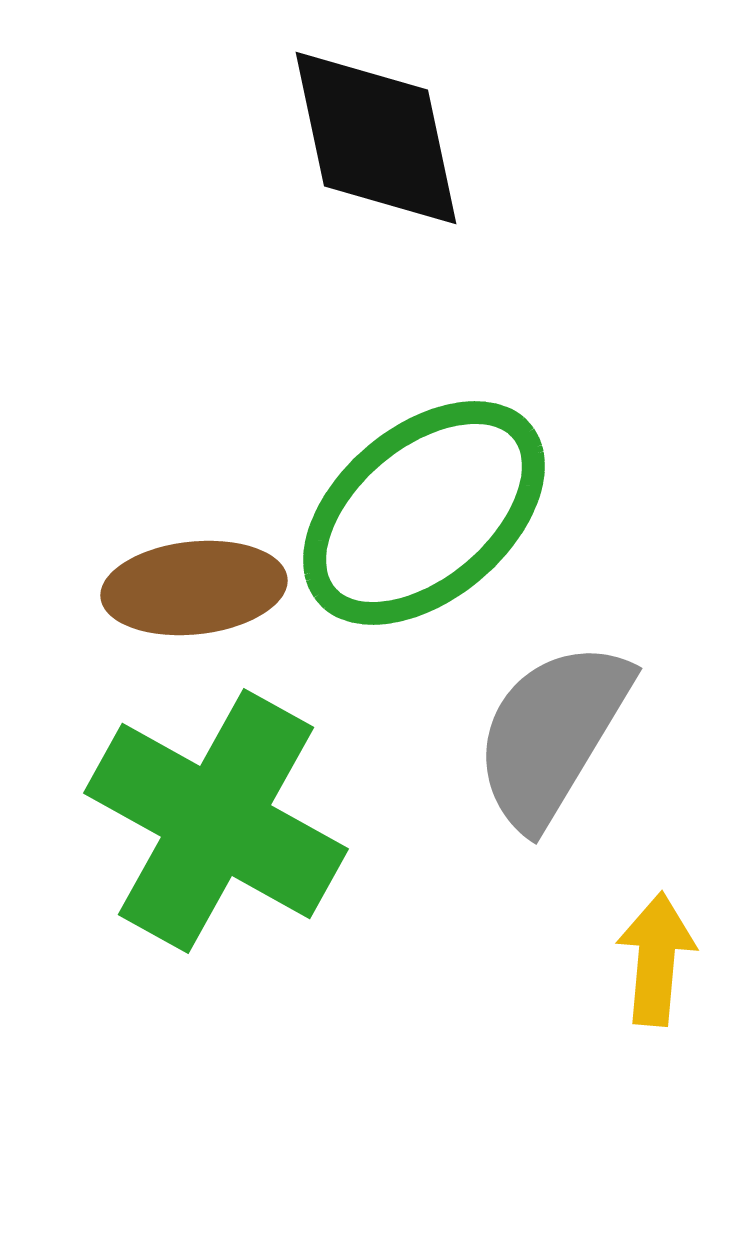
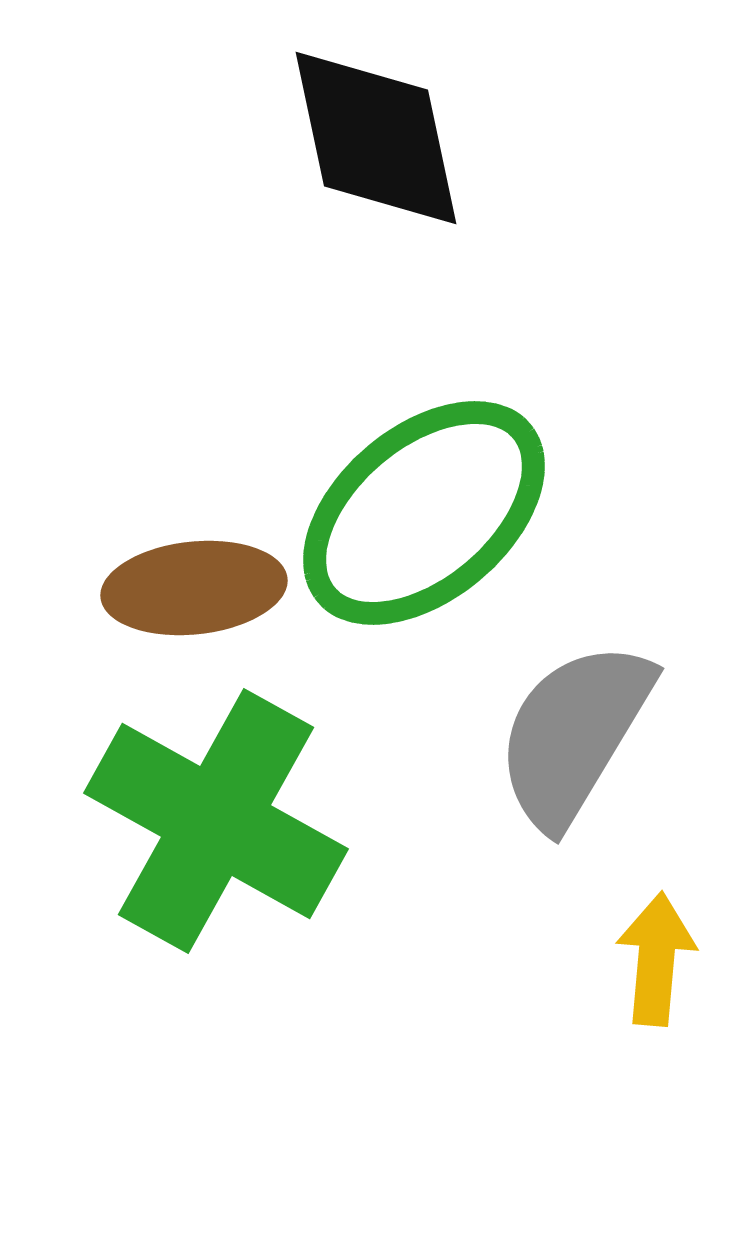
gray semicircle: moved 22 px right
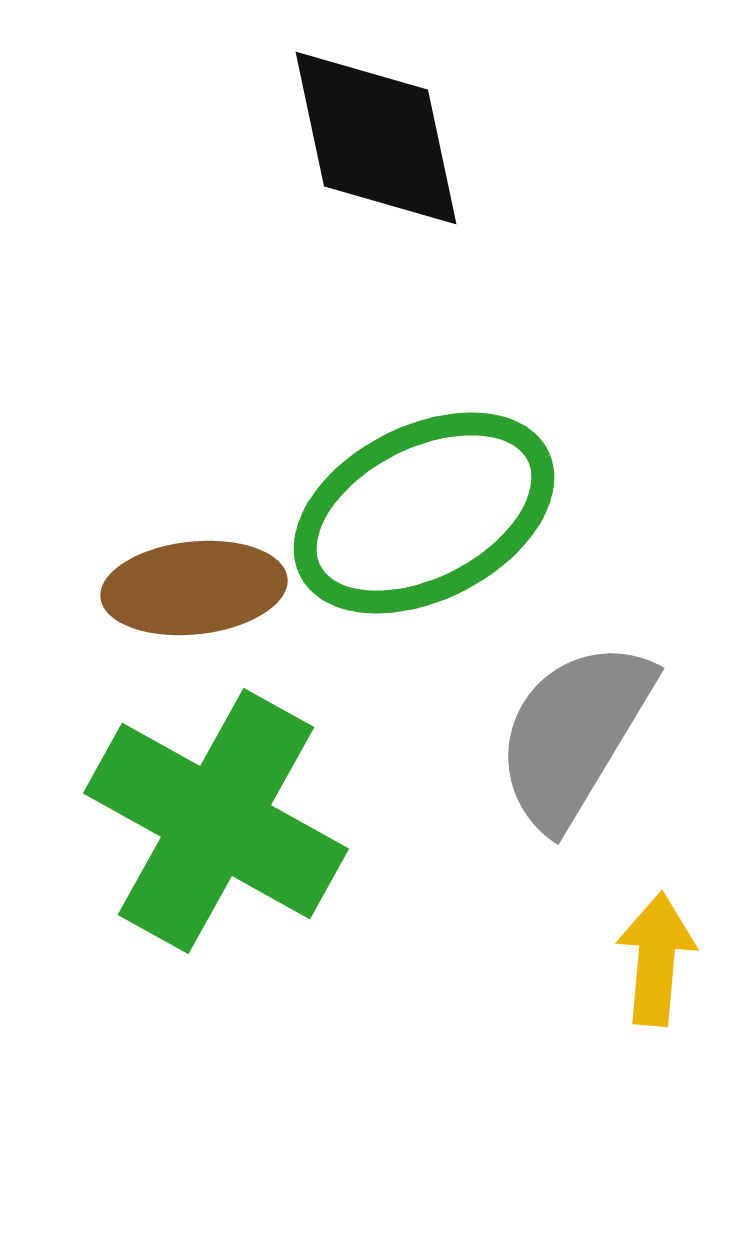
green ellipse: rotated 13 degrees clockwise
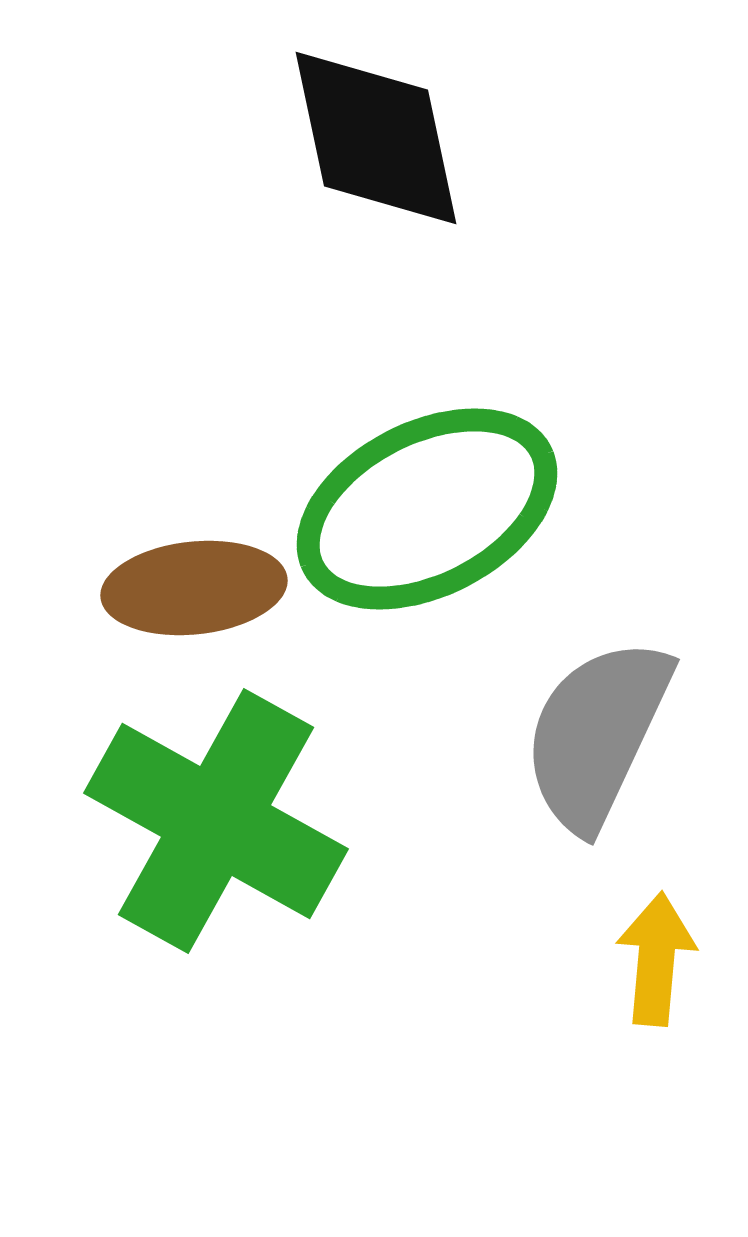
green ellipse: moved 3 px right, 4 px up
gray semicircle: moved 23 px right; rotated 6 degrees counterclockwise
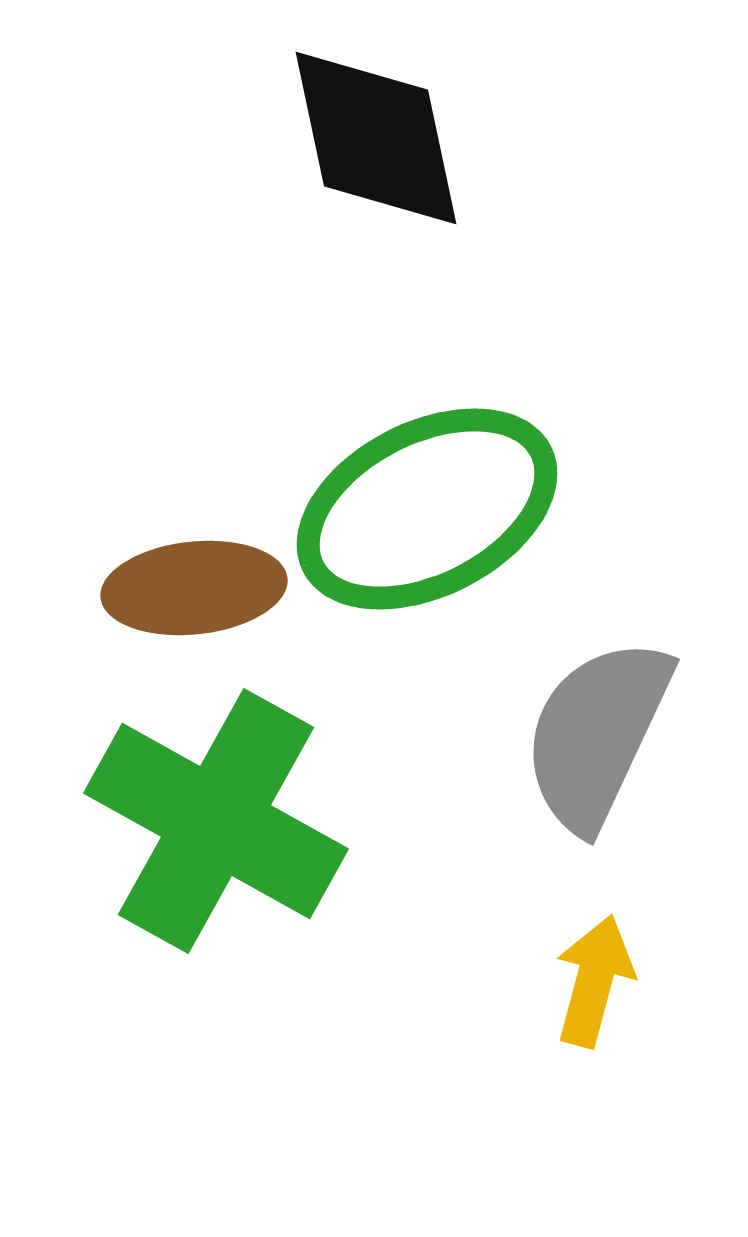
yellow arrow: moved 62 px left, 22 px down; rotated 10 degrees clockwise
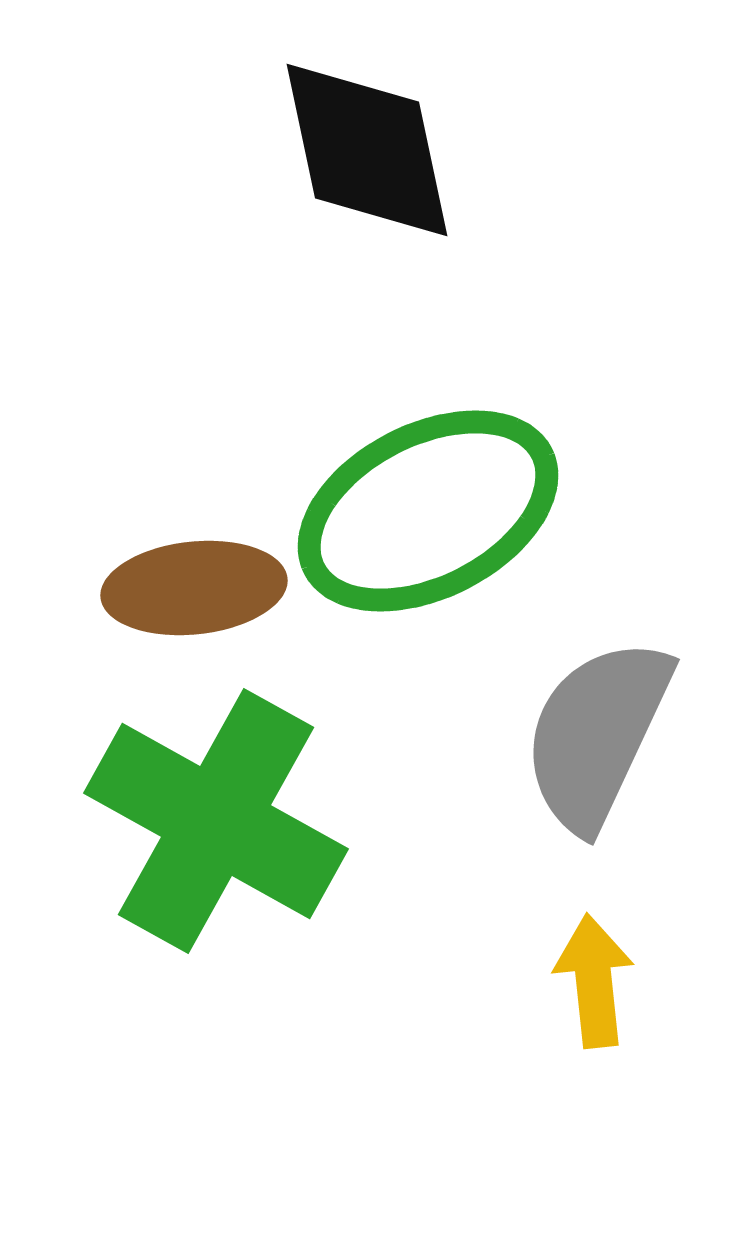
black diamond: moved 9 px left, 12 px down
green ellipse: moved 1 px right, 2 px down
yellow arrow: rotated 21 degrees counterclockwise
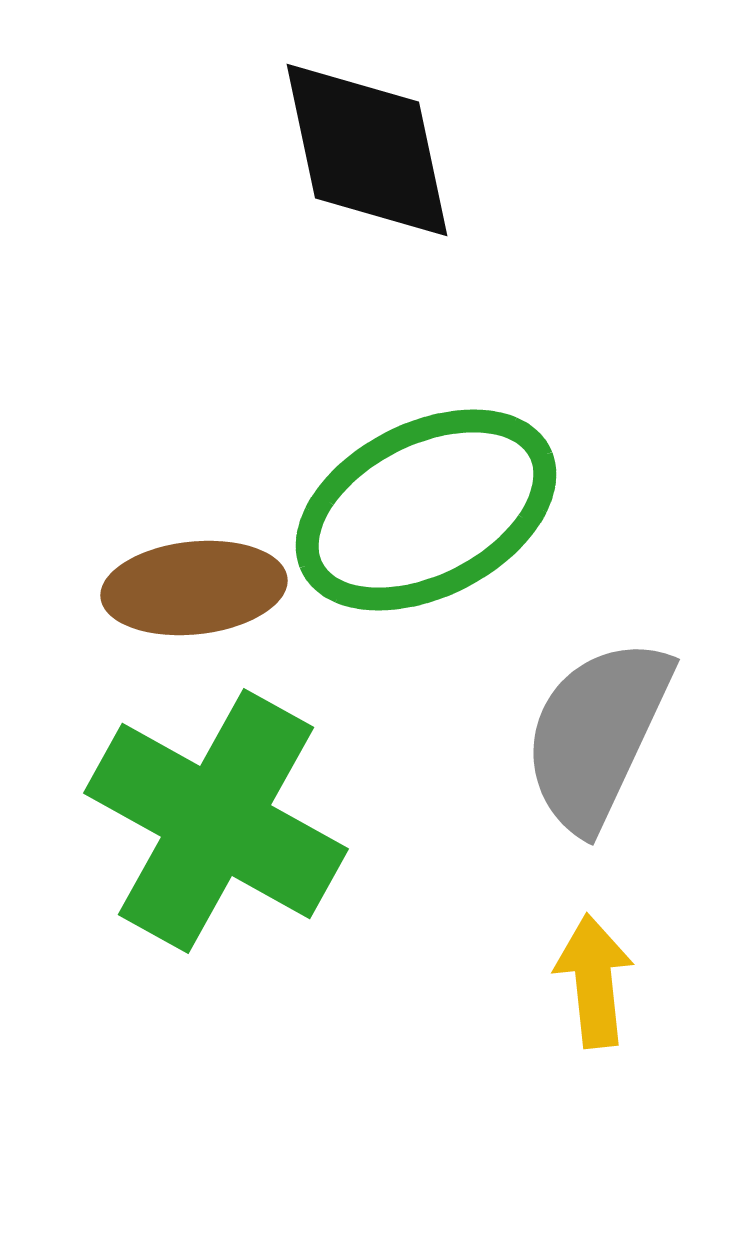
green ellipse: moved 2 px left, 1 px up
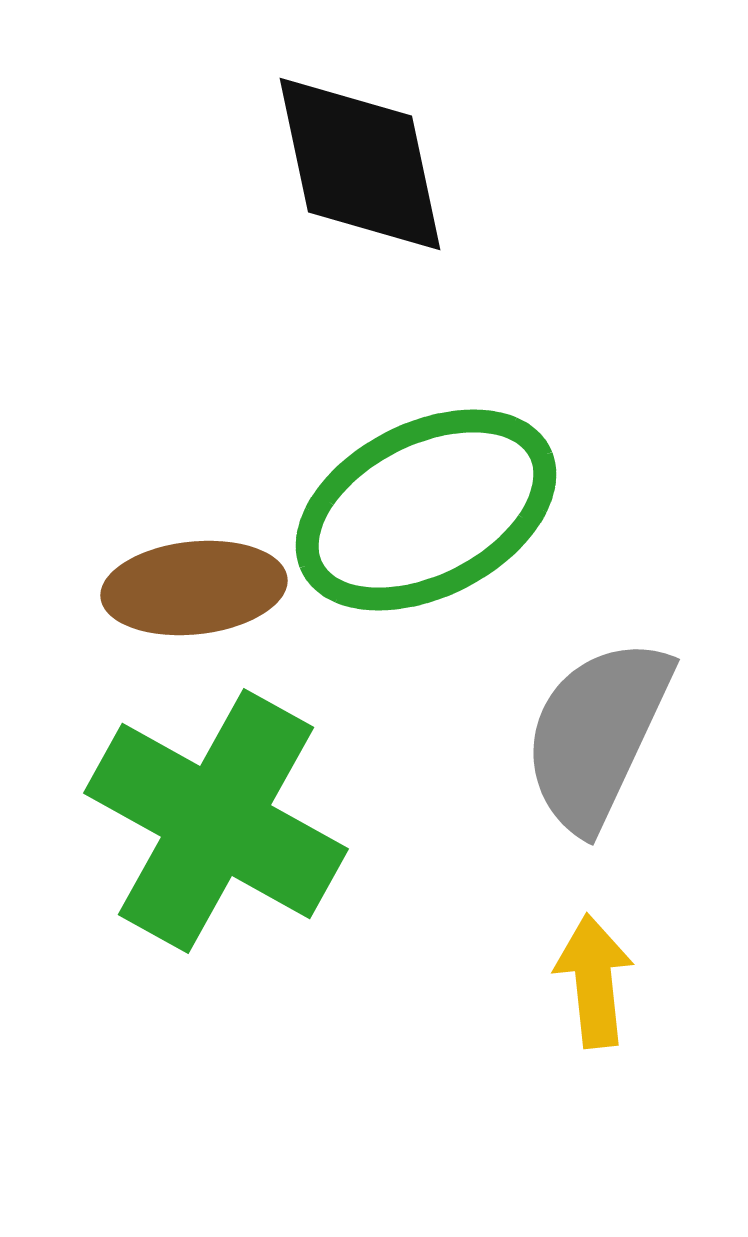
black diamond: moved 7 px left, 14 px down
